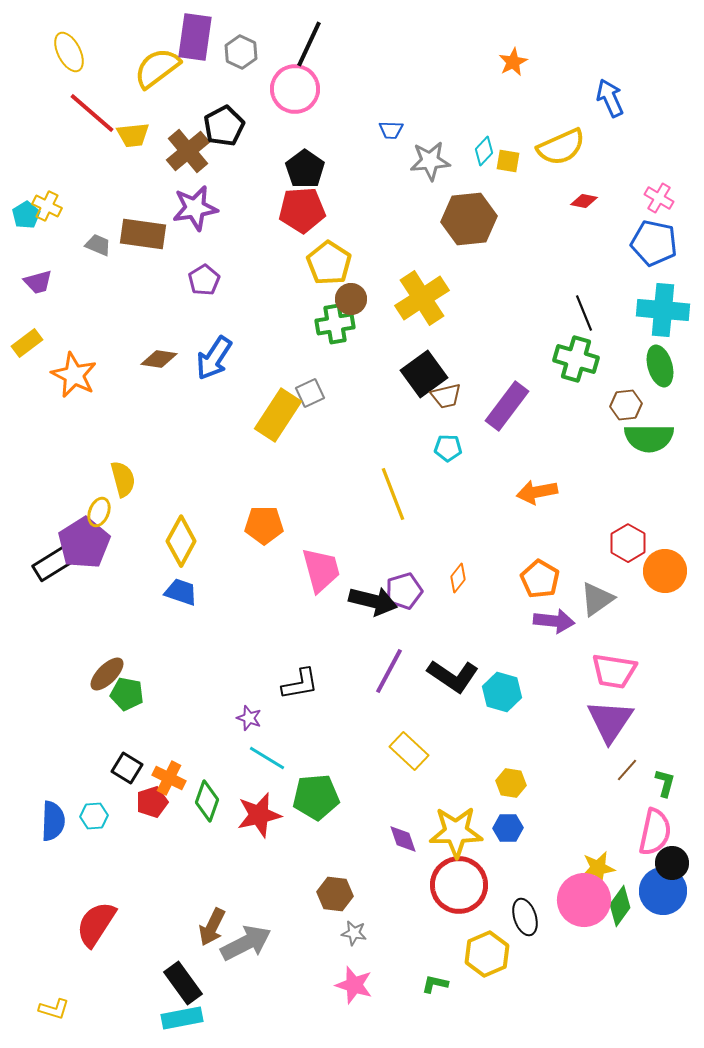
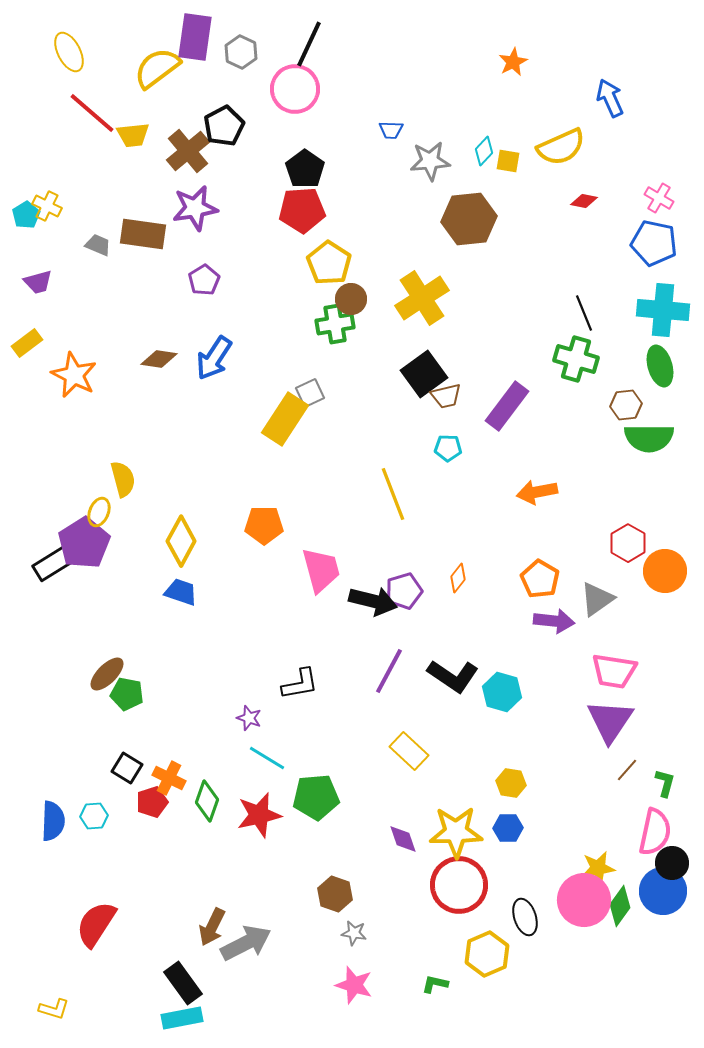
yellow rectangle at (278, 415): moved 7 px right, 4 px down
brown hexagon at (335, 894): rotated 12 degrees clockwise
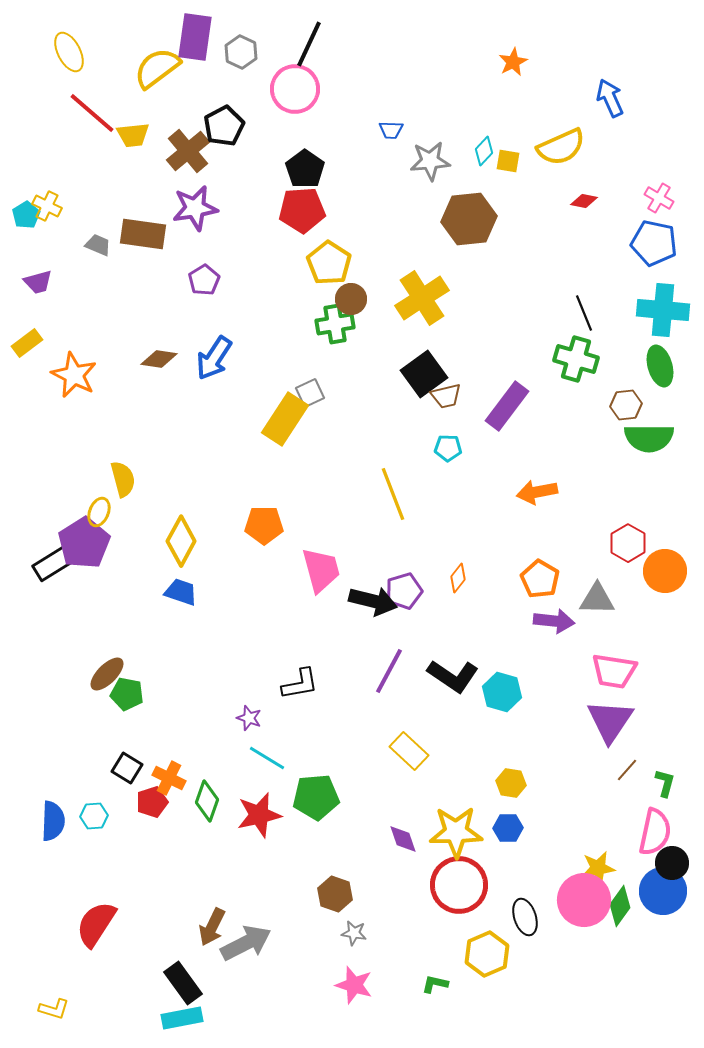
gray triangle at (597, 599): rotated 36 degrees clockwise
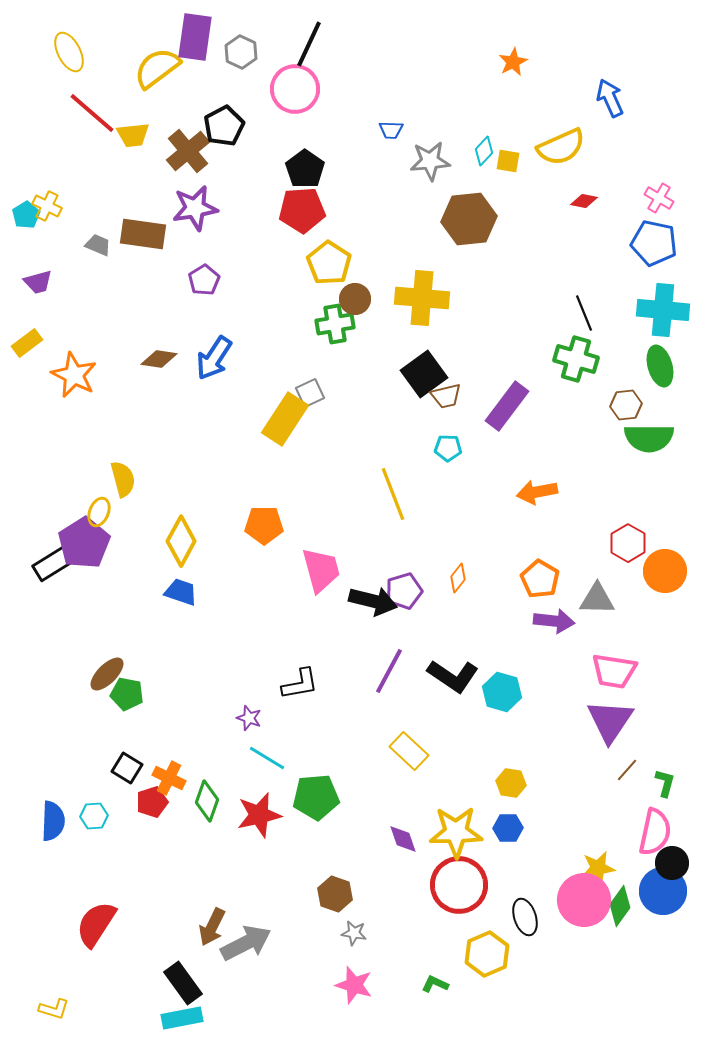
yellow cross at (422, 298): rotated 38 degrees clockwise
brown circle at (351, 299): moved 4 px right
green L-shape at (435, 984): rotated 12 degrees clockwise
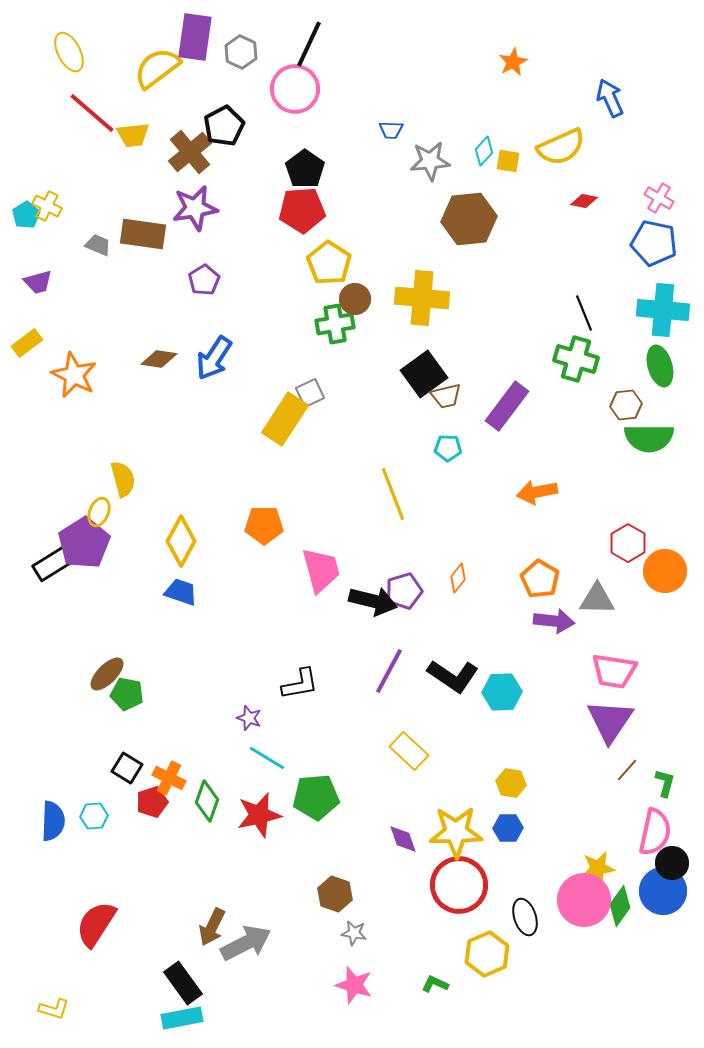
brown cross at (188, 151): moved 2 px right, 1 px down
cyan hexagon at (502, 692): rotated 18 degrees counterclockwise
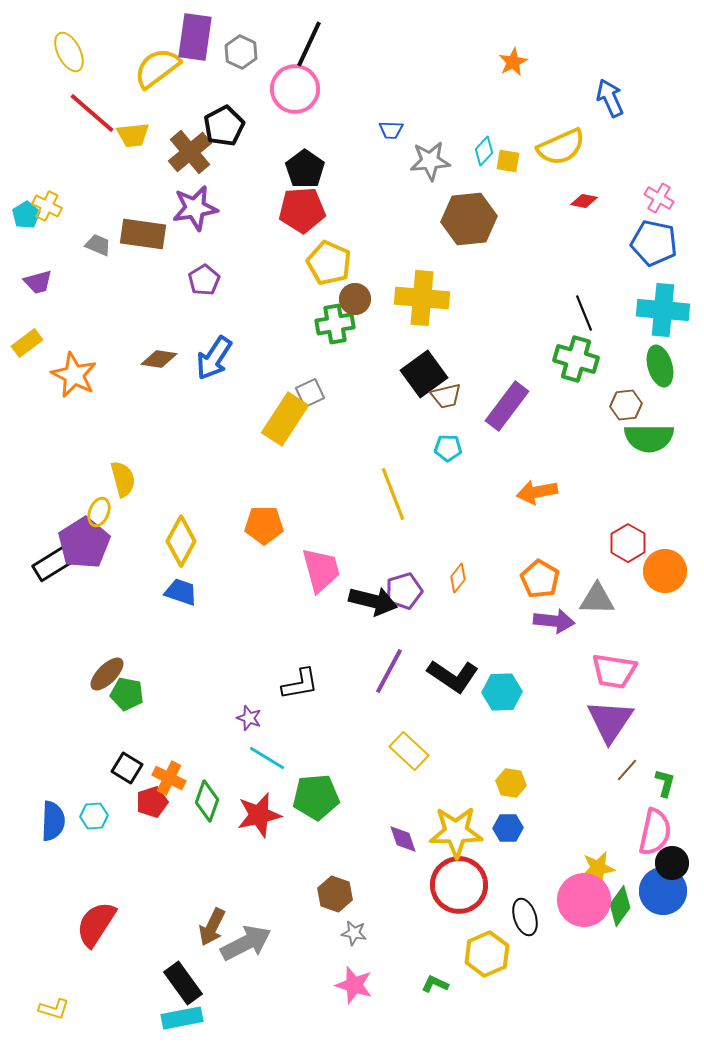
yellow pentagon at (329, 263): rotated 9 degrees counterclockwise
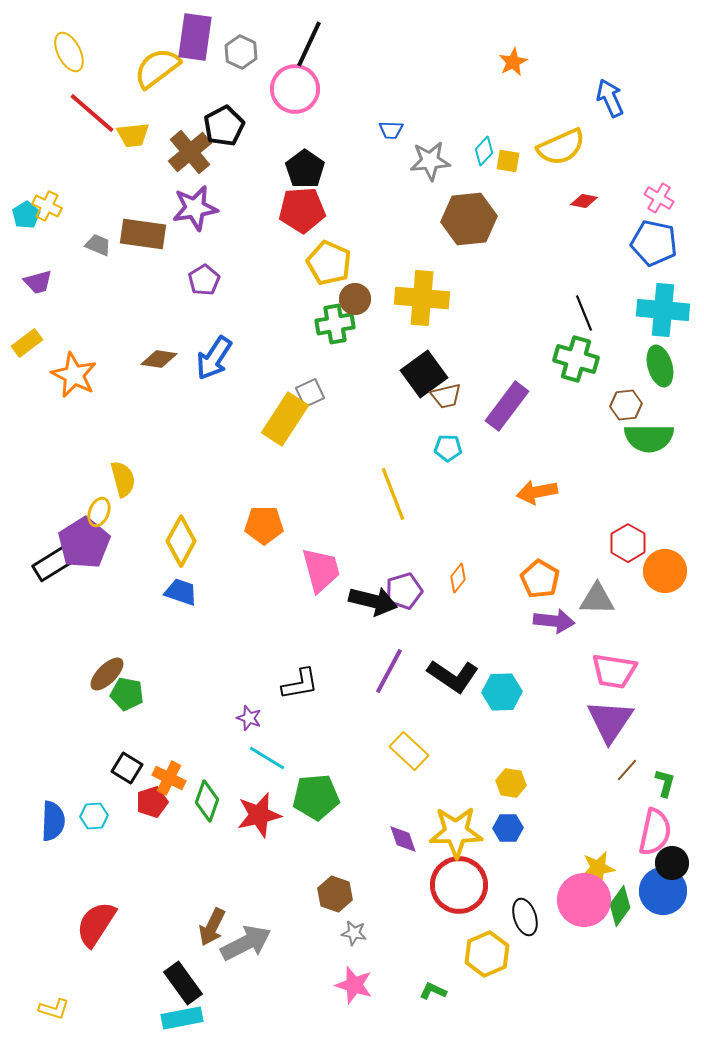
green L-shape at (435, 984): moved 2 px left, 7 px down
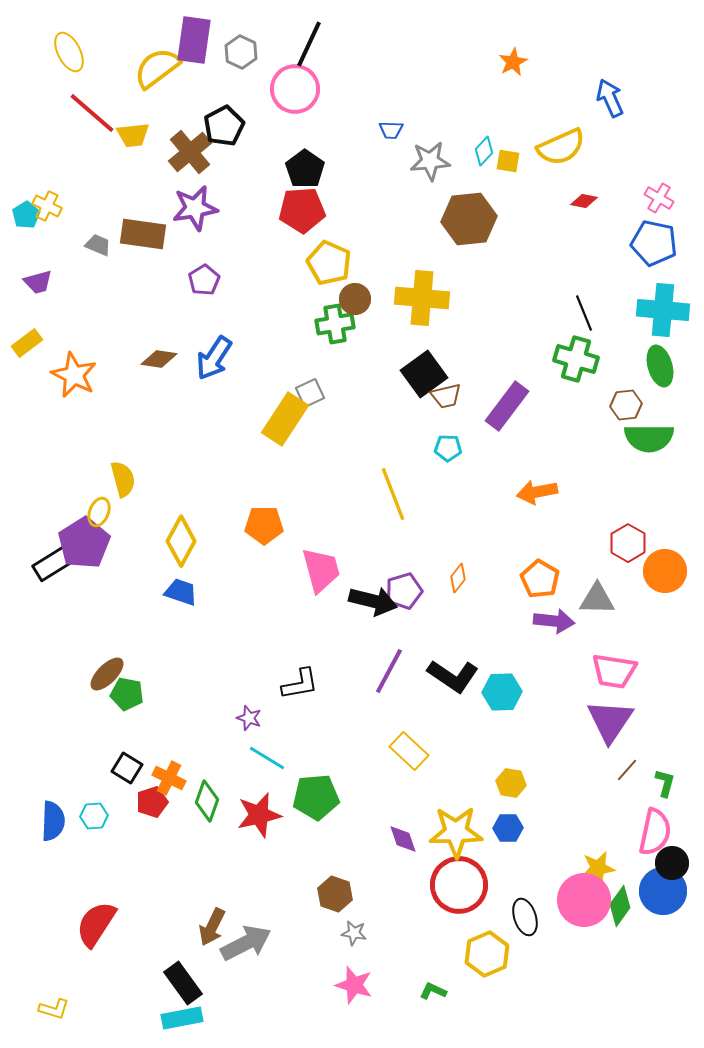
purple rectangle at (195, 37): moved 1 px left, 3 px down
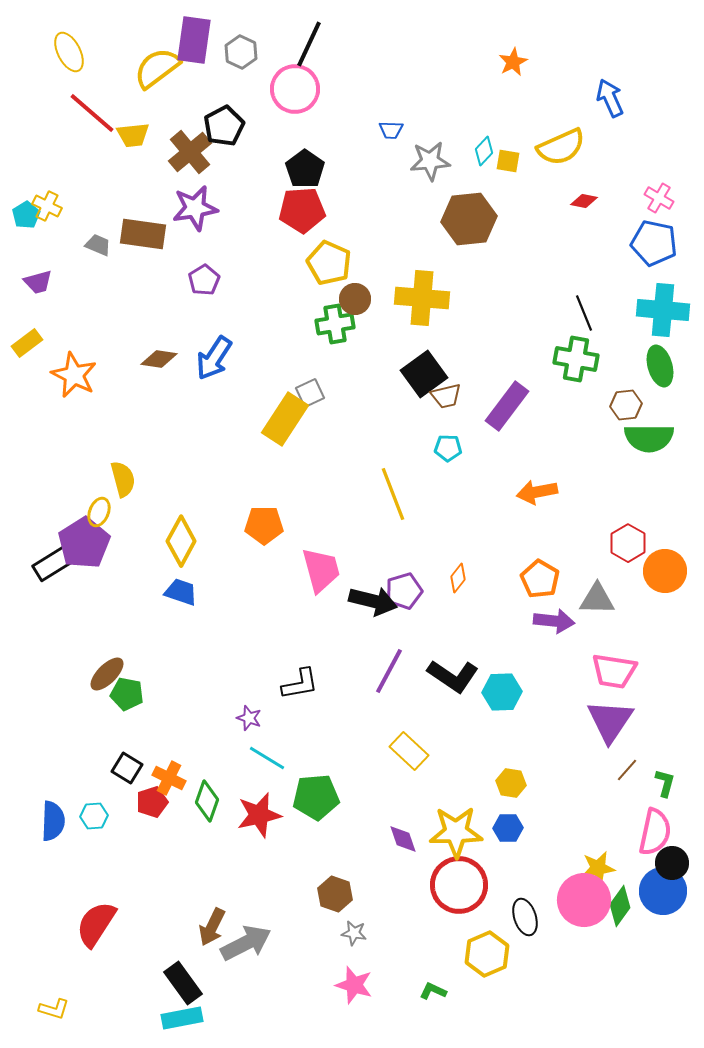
green cross at (576, 359): rotated 6 degrees counterclockwise
